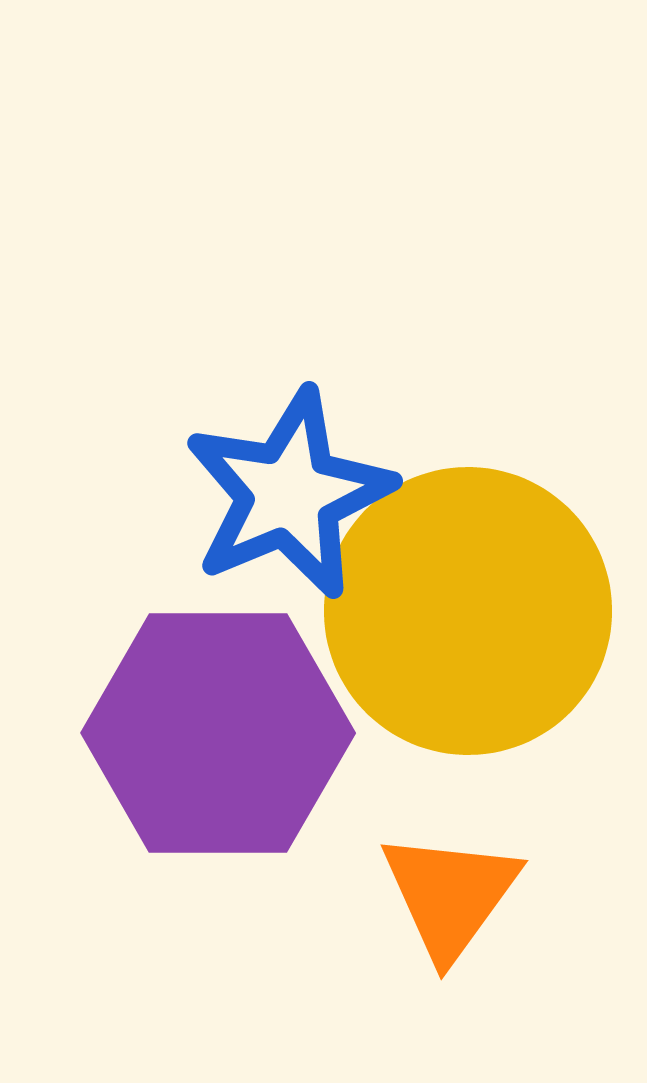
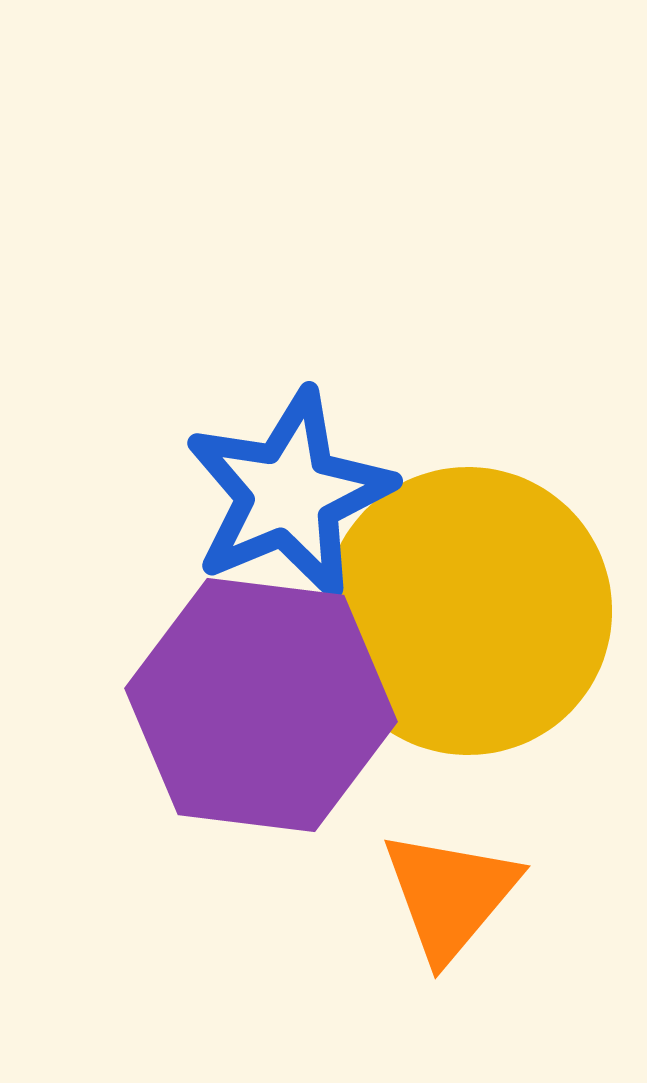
purple hexagon: moved 43 px right, 28 px up; rotated 7 degrees clockwise
orange triangle: rotated 4 degrees clockwise
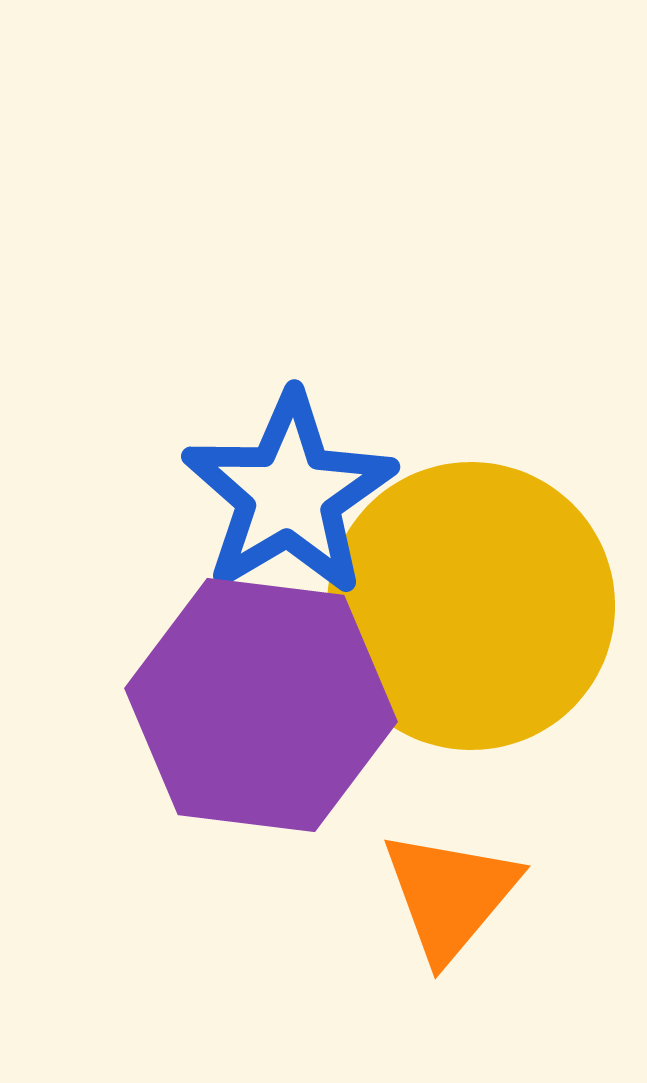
blue star: rotated 8 degrees counterclockwise
yellow circle: moved 3 px right, 5 px up
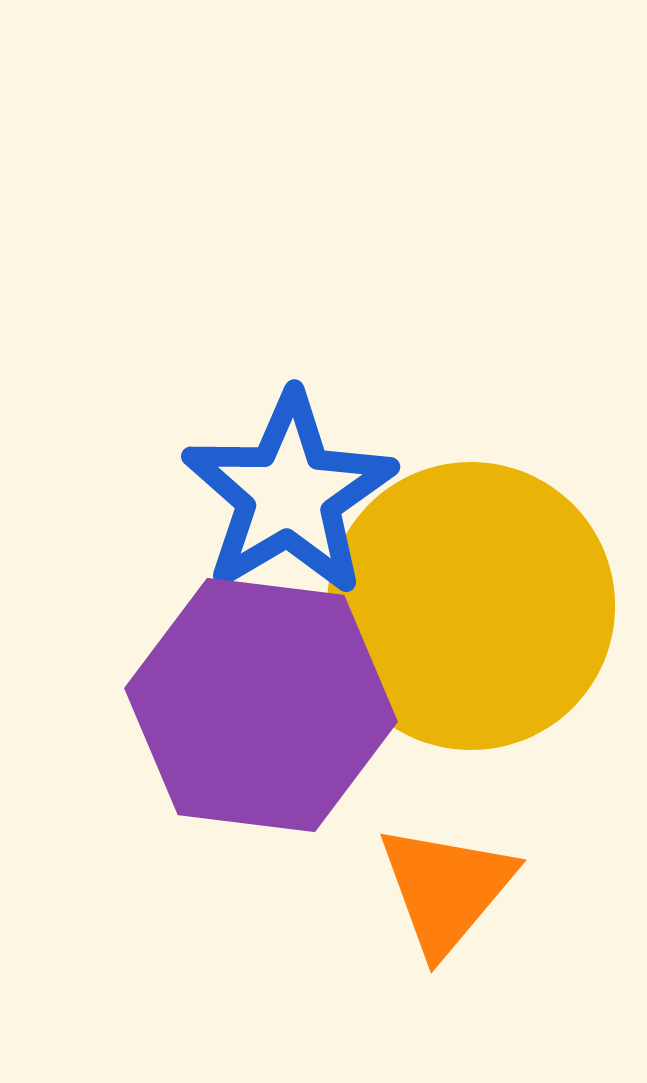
orange triangle: moved 4 px left, 6 px up
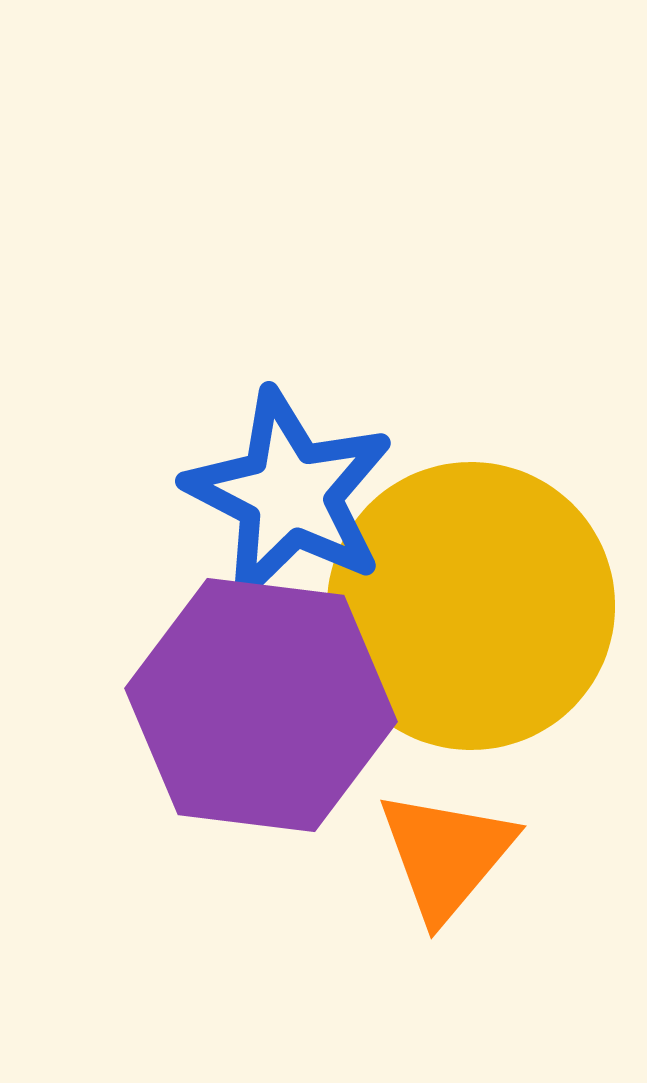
blue star: rotated 14 degrees counterclockwise
orange triangle: moved 34 px up
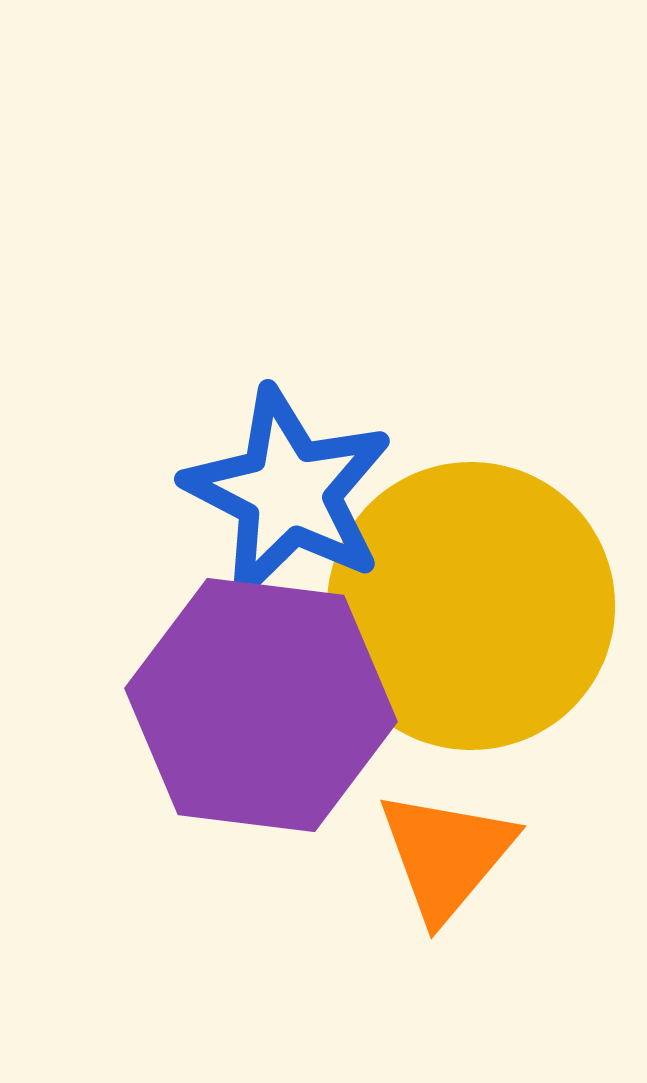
blue star: moved 1 px left, 2 px up
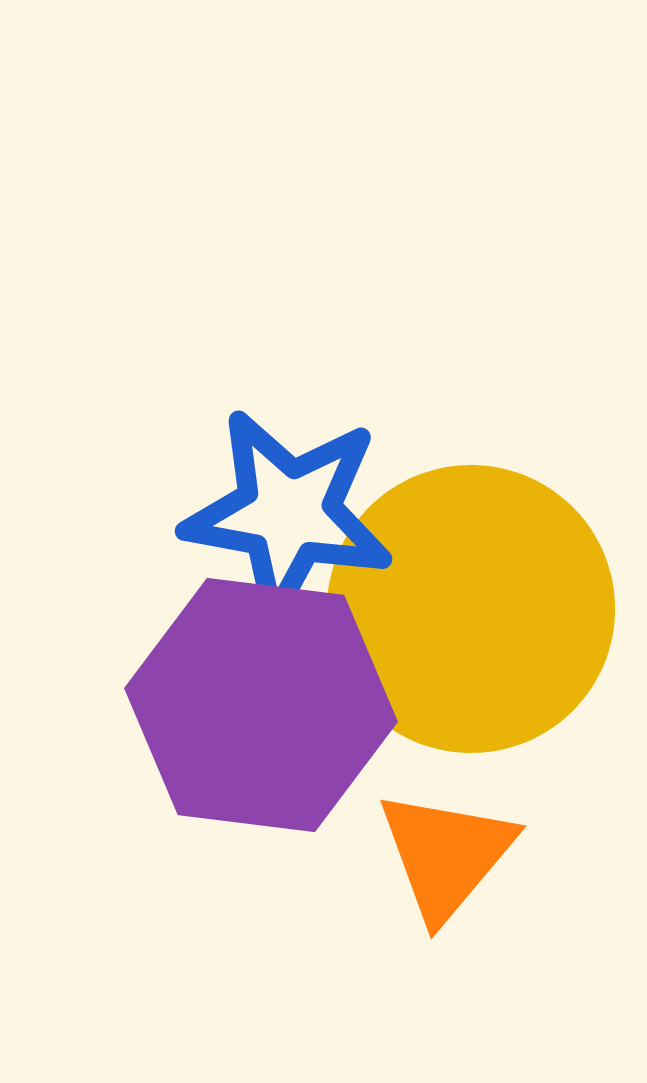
blue star: moved 21 px down; rotated 17 degrees counterclockwise
yellow circle: moved 3 px down
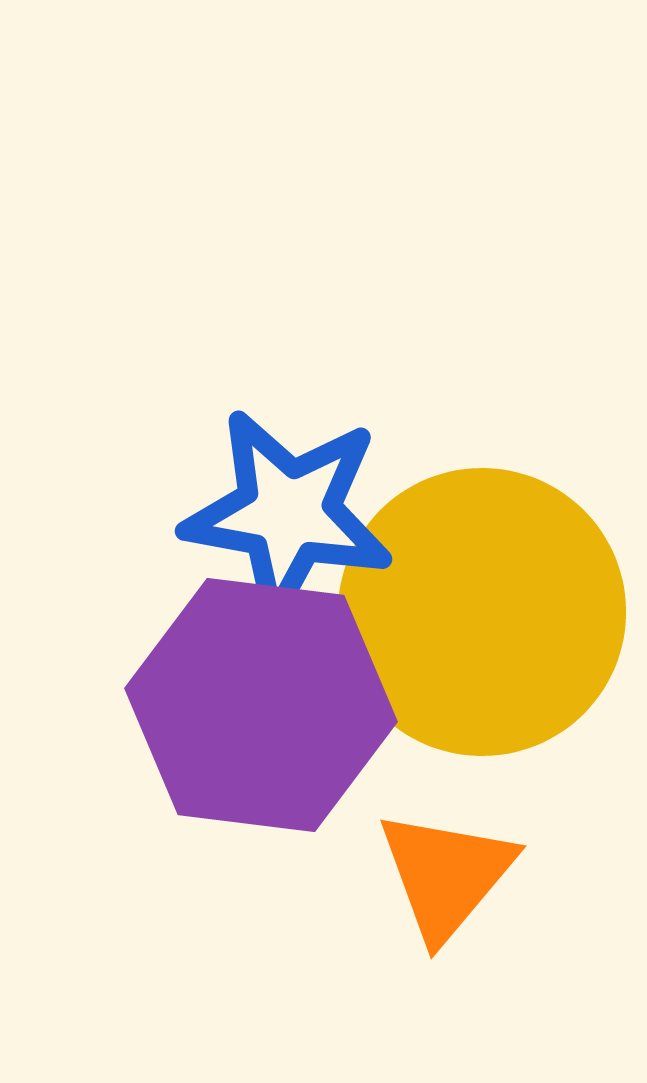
yellow circle: moved 11 px right, 3 px down
orange triangle: moved 20 px down
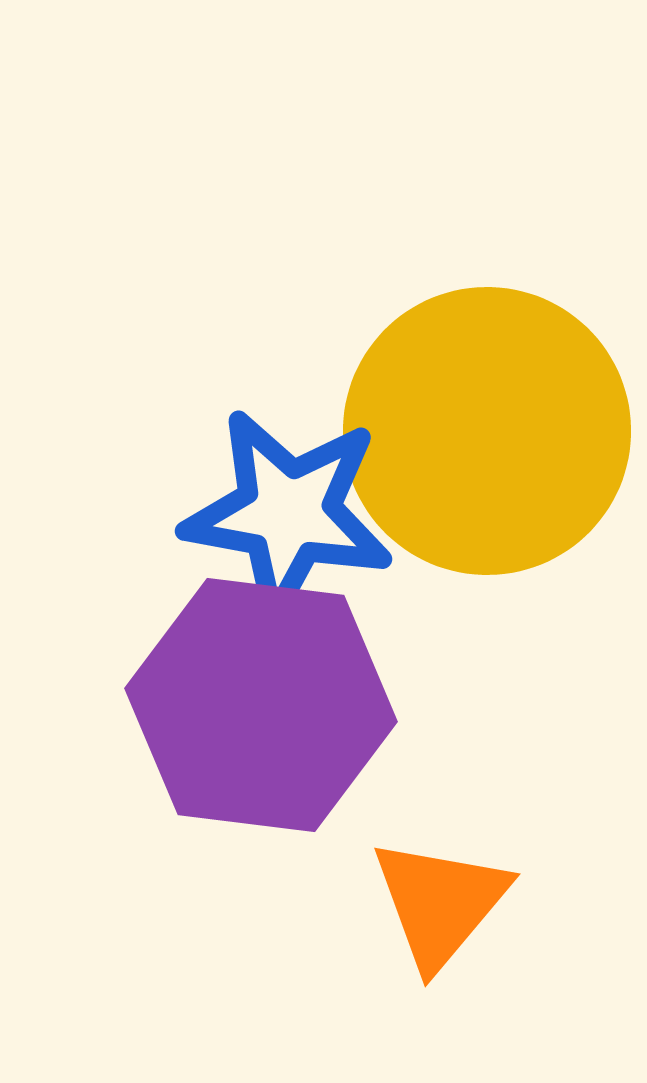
yellow circle: moved 5 px right, 181 px up
orange triangle: moved 6 px left, 28 px down
